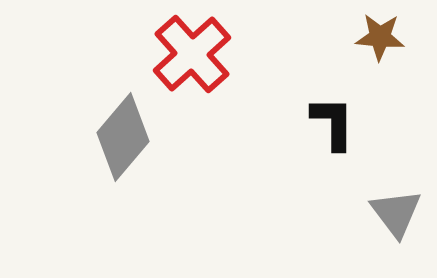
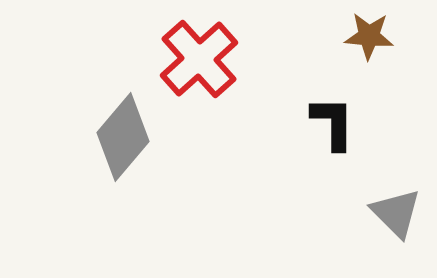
brown star: moved 11 px left, 1 px up
red cross: moved 7 px right, 5 px down
gray triangle: rotated 8 degrees counterclockwise
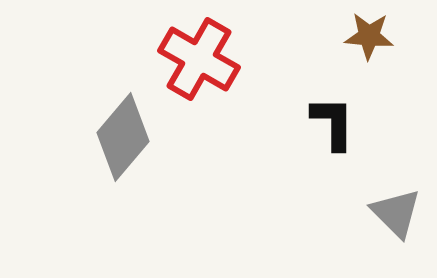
red cross: rotated 18 degrees counterclockwise
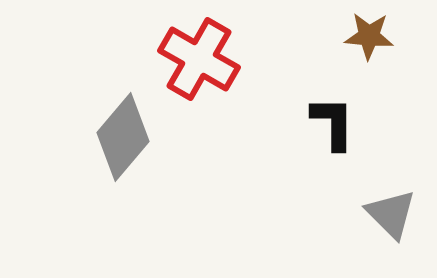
gray triangle: moved 5 px left, 1 px down
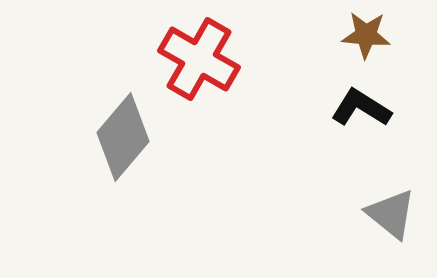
brown star: moved 3 px left, 1 px up
black L-shape: moved 28 px right, 15 px up; rotated 58 degrees counterclockwise
gray triangle: rotated 6 degrees counterclockwise
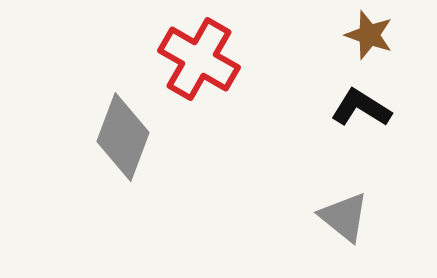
brown star: moved 3 px right; rotated 15 degrees clockwise
gray diamond: rotated 20 degrees counterclockwise
gray triangle: moved 47 px left, 3 px down
